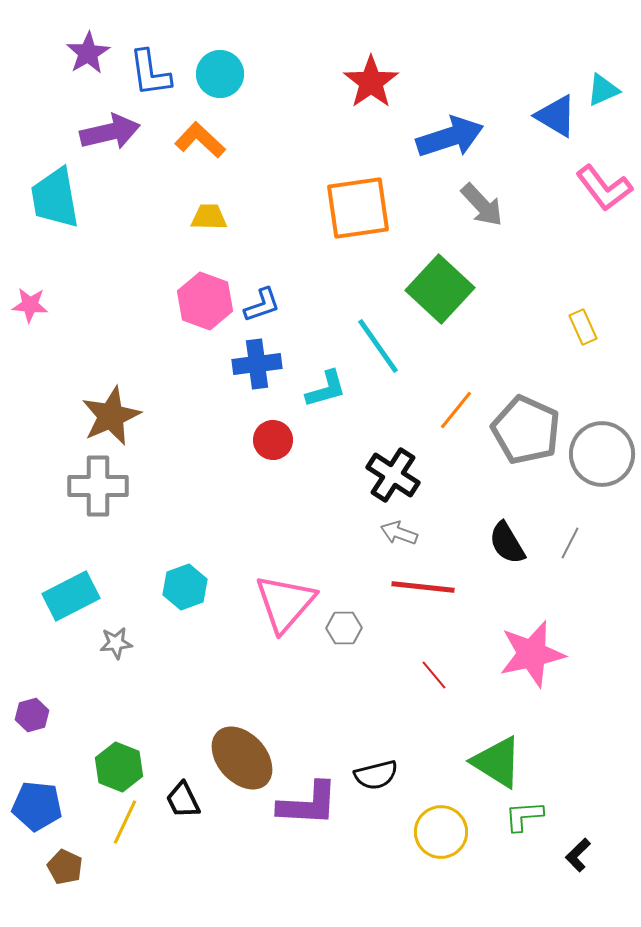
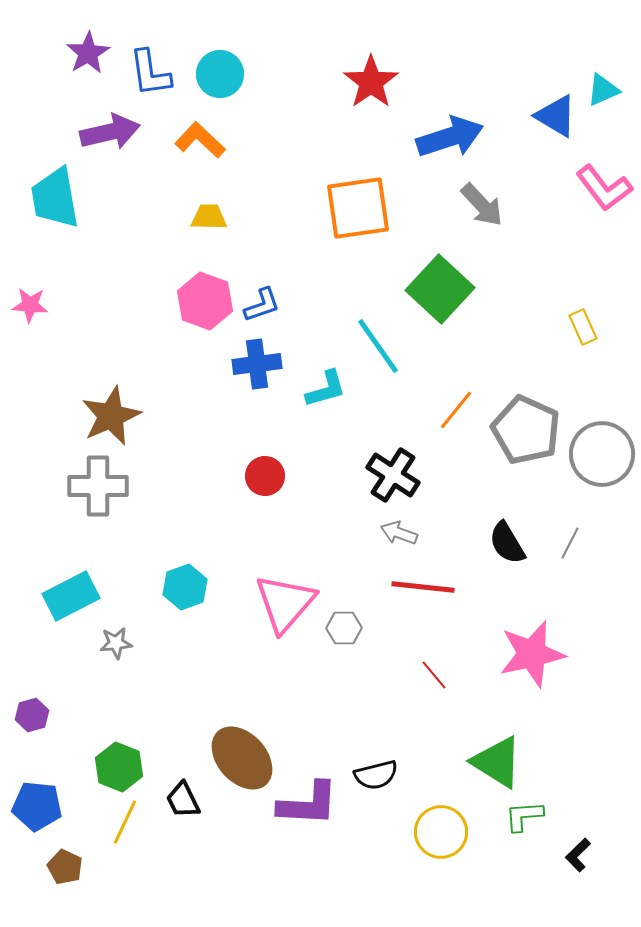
red circle at (273, 440): moved 8 px left, 36 px down
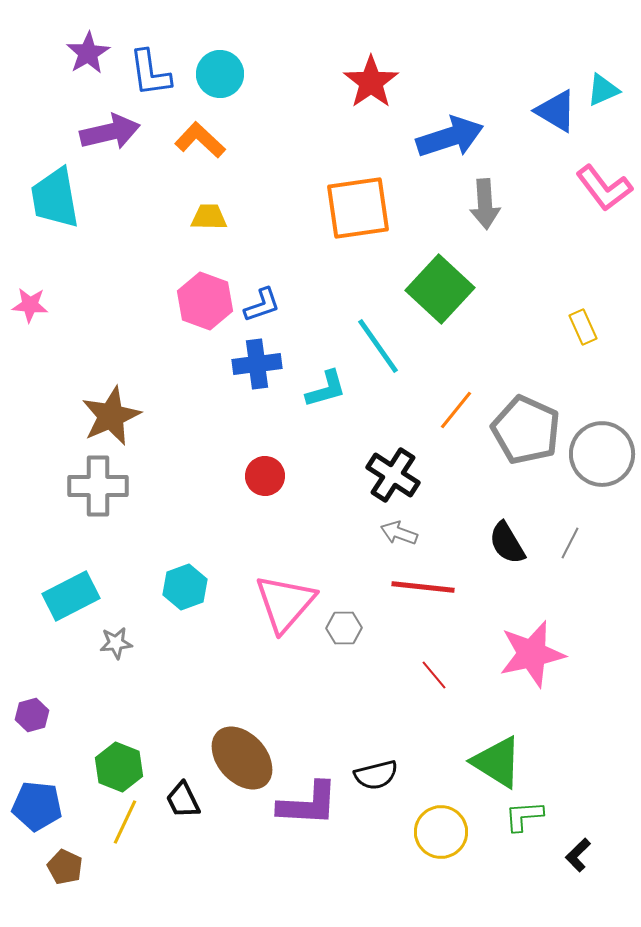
blue triangle at (556, 116): moved 5 px up
gray arrow at (482, 205): moved 3 px right, 1 px up; rotated 39 degrees clockwise
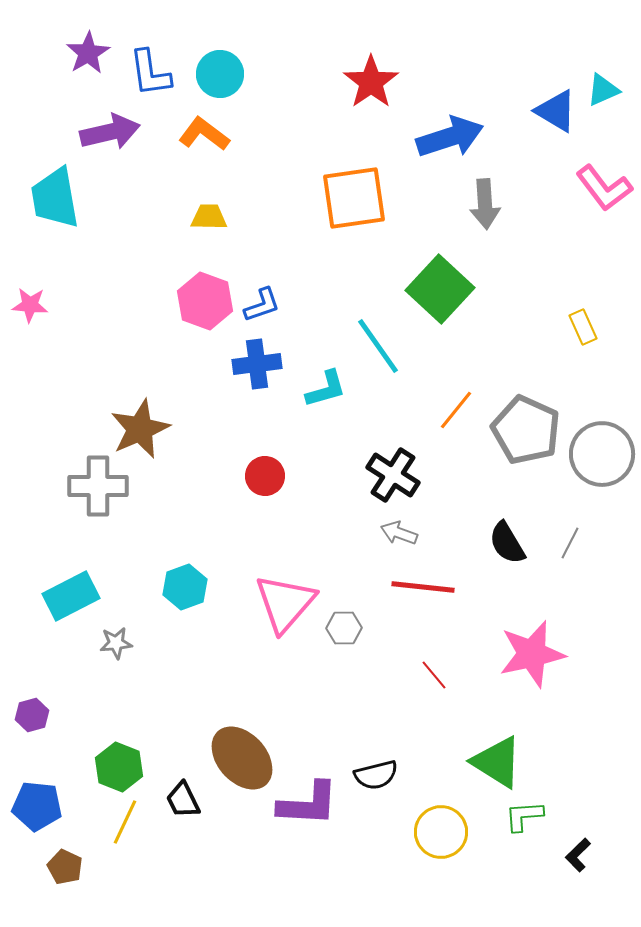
orange L-shape at (200, 140): moved 4 px right, 6 px up; rotated 6 degrees counterclockwise
orange square at (358, 208): moved 4 px left, 10 px up
brown star at (111, 416): moved 29 px right, 13 px down
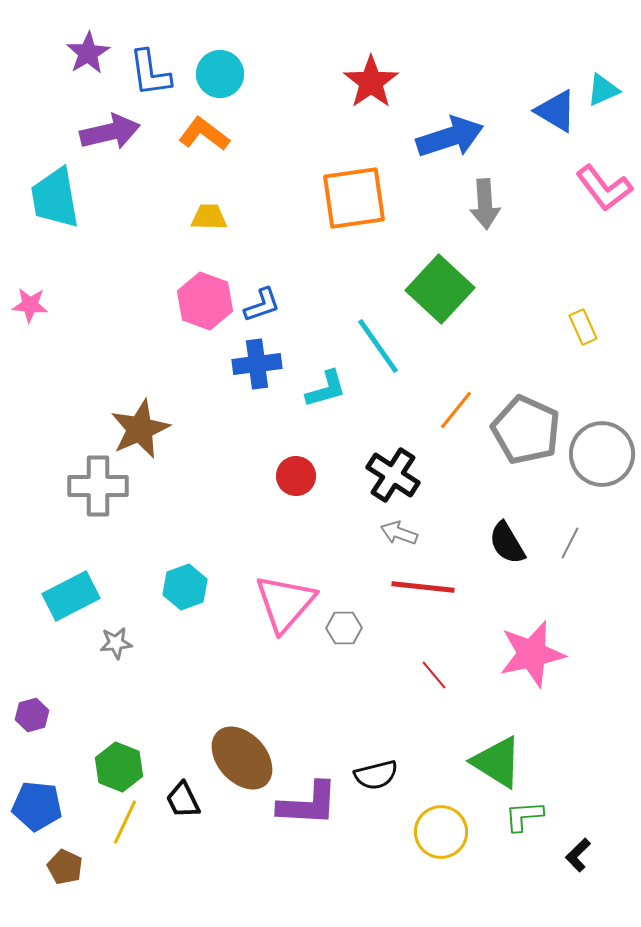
red circle at (265, 476): moved 31 px right
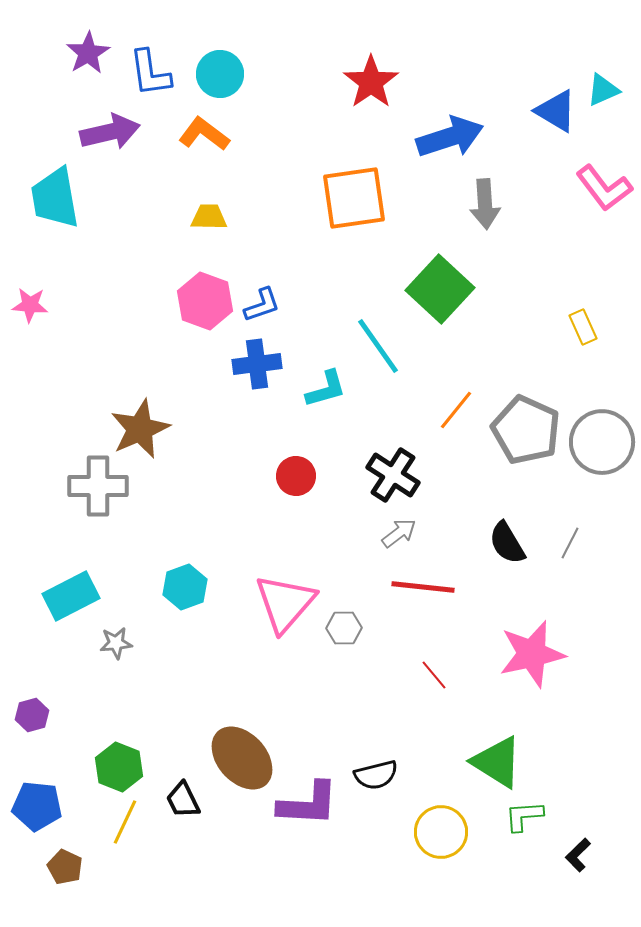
gray circle at (602, 454): moved 12 px up
gray arrow at (399, 533): rotated 123 degrees clockwise
